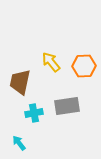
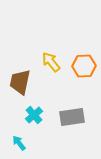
gray rectangle: moved 5 px right, 11 px down
cyan cross: moved 2 px down; rotated 30 degrees counterclockwise
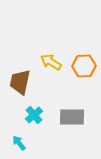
yellow arrow: rotated 20 degrees counterclockwise
gray rectangle: rotated 10 degrees clockwise
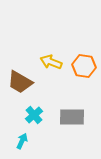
yellow arrow: rotated 10 degrees counterclockwise
orange hexagon: rotated 10 degrees clockwise
brown trapezoid: rotated 72 degrees counterclockwise
cyan arrow: moved 3 px right, 2 px up; rotated 63 degrees clockwise
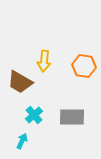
yellow arrow: moved 7 px left, 1 px up; rotated 105 degrees counterclockwise
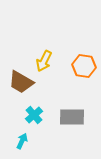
yellow arrow: rotated 20 degrees clockwise
brown trapezoid: moved 1 px right
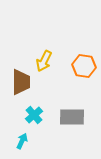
brown trapezoid: rotated 120 degrees counterclockwise
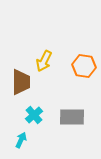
cyan arrow: moved 1 px left, 1 px up
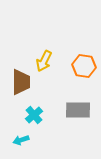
gray rectangle: moved 6 px right, 7 px up
cyan arrow: rotated 133 degrees counterclockwise
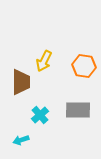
cyan cross: moved 6 px right
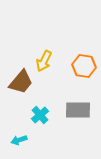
brown trapezoid: rotated 40 degrees clockwise
cyan arrow: moved 2 px left
